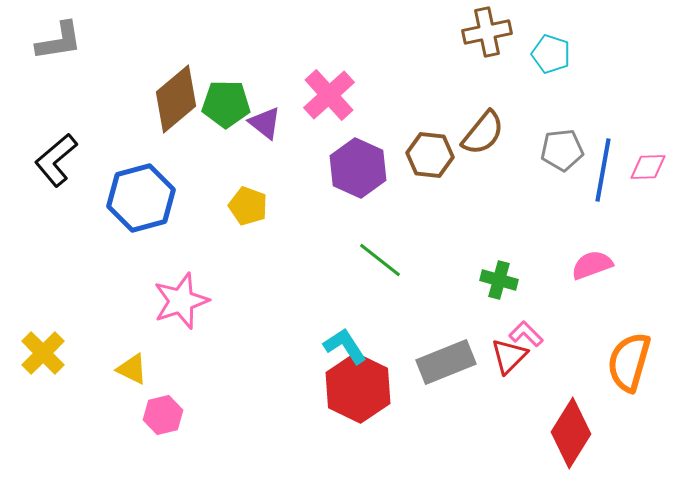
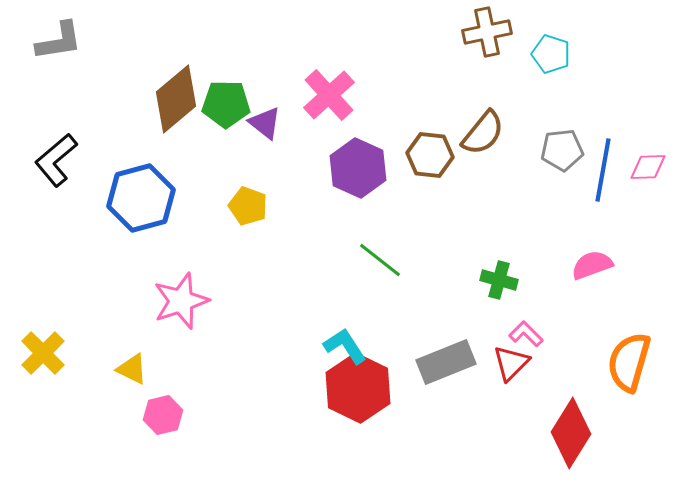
red triangle: moved 2 px right, 7 px down
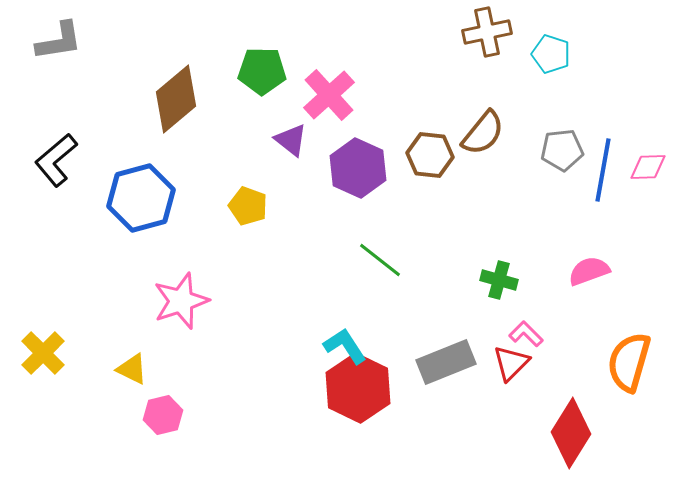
green pentagon: moved 36 px right, 33 px up
purple triangle: moved 26 px right, 17 px down
pink semicircle: moved 3 px left, 6 px down
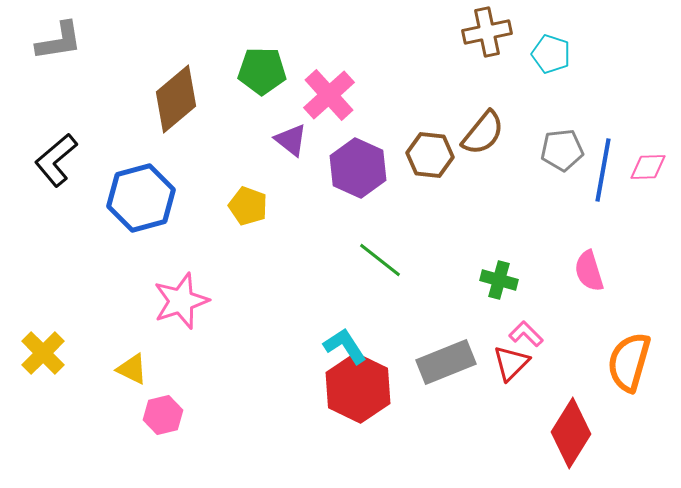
pink semicircle: rotated 87 degrees counterclockwise
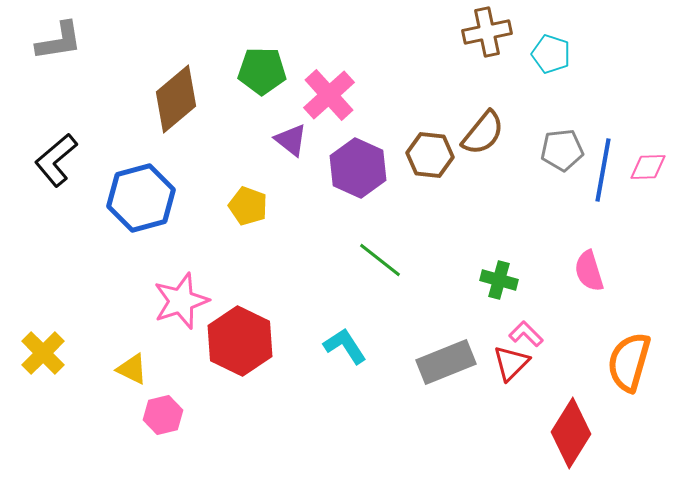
red hexagon: moved 118 px left, 47 px up
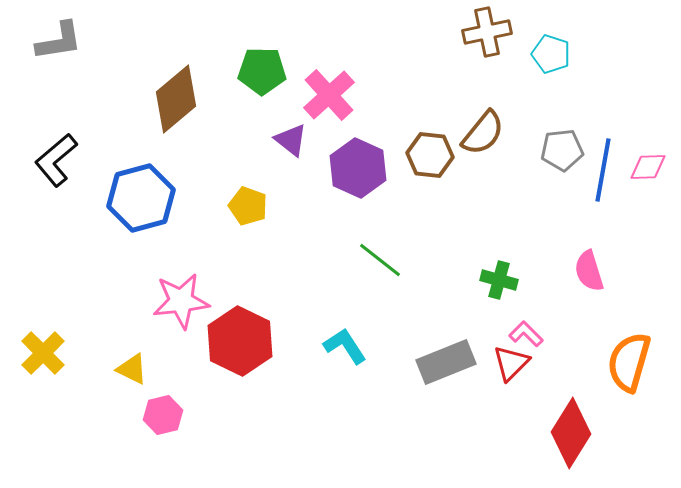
pink star: rotated 12 degrees clockwise
